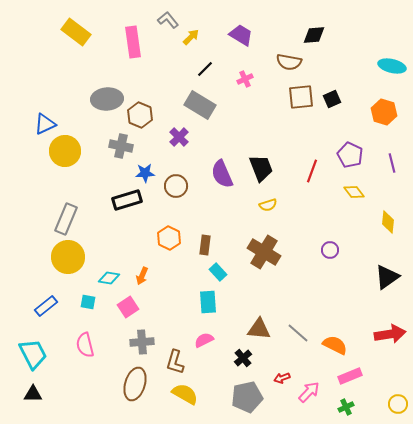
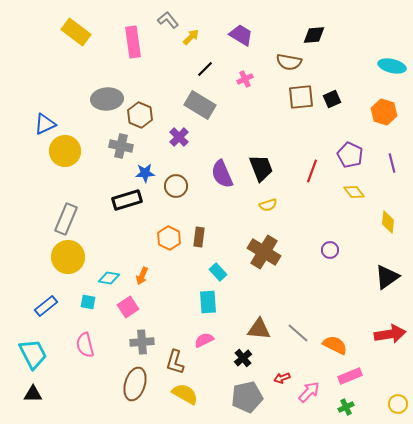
brown rectangle at (205, 245): moved 6 px left, 8 px up
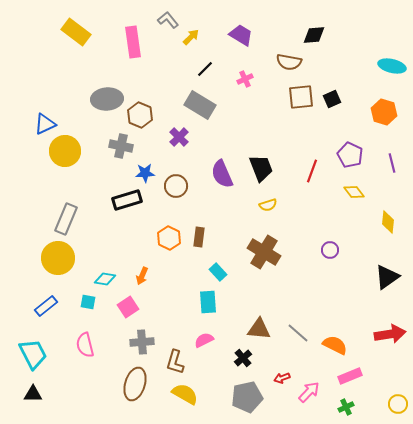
yellow circle at (68, 257): moved 10 px left, 1 px down
cyan diamond at (109, 278): moved 4 px left, 1 px down
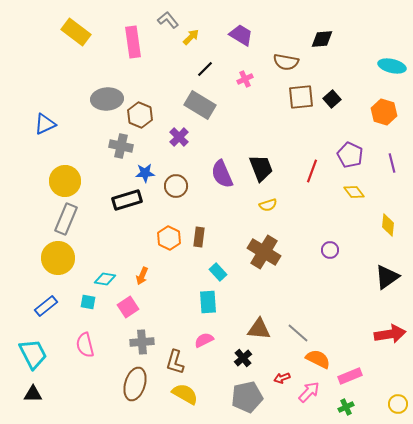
black diamond at (314, 35): moved 8 px right, 4 px down
brown semicircle at (289, 62): moved 3 px left
black square at (332, 99): rotated 18 degrees counterclockwise
yellow circle at (65, 151): moved 30 px down
yellow diamond at (388, 222): moved 3 px down
orange semicircle at (335, 345): moved 17 px left, 14 px down
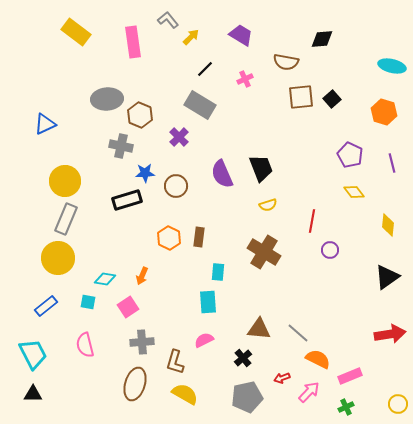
red line at (312, 171): moved 50 px down; rotated 10 degrees counterclockwise
cyan rectangle at (218, 272): rotated 48 degrees clockwise
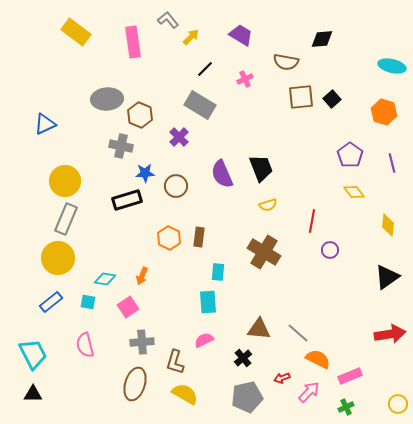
purple pentagon at (350, 155): rotated 10 degrees clockwise
blue rectangle at (46, 306): moved 5 px right, 4 px up
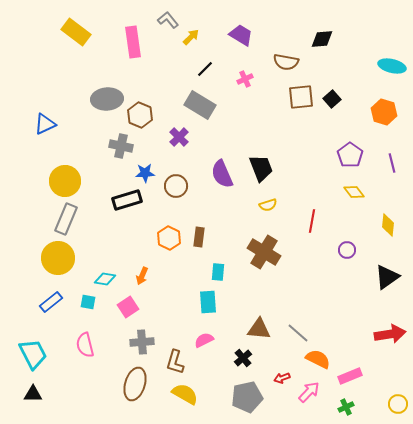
purple circle at (330, 250): moved 17 px right
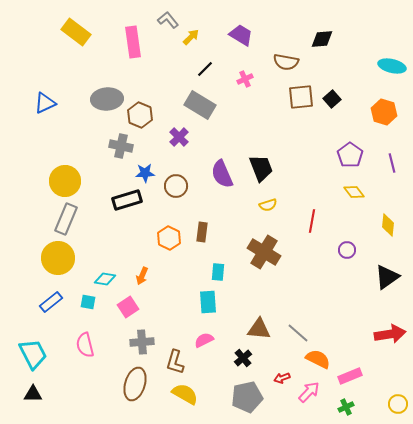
blue triangle at (45, 124): moved 21 px up
brown rectangle at (199, 237): moved 3 px right, 5 px up
